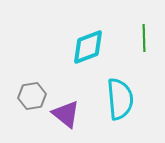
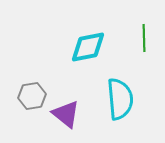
cyan diamond: rotated 9 degrees clockwise
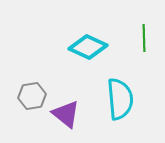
cyan diamond: rotated 36 degrees clockwise
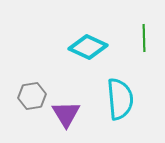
purple triangle: rotated 20 degrees clockwise
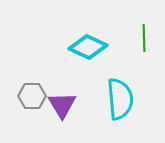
gray hexagon: rotated 8 degrees clockwise
purple triangle: moved 4 px left, 9 px up
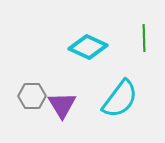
cyan semicircle: rotated 42 degrees clockwise
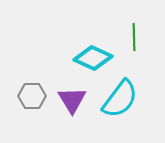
green line: moved 10 px left, 1 px up
cyan diamond: moved 5 px right, 11 px down
purple triangle: moved 10 px right, 5 px up
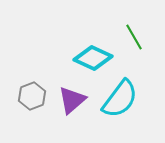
green line: rotated 28 degrees counterclockwise
gray hexagon: rotated 20 degrees counterclockwise
purple triangle: rotated 20 degrees clockwise
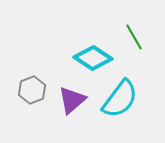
cyan diamond: rotated 9 degrees clockwise
gray hexagon: moved 6 px up
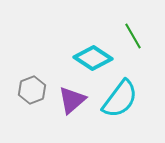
green line: moved 1 px left, 1 px up
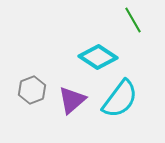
green line: moved 16 px up
cyan diamond: moved 5 px right, 1 px up
